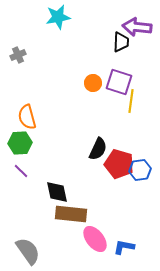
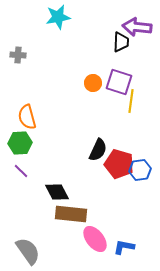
gray cross: rotated 28 degrees clockwise
black semicircle: moved 1 px down
black diamond: rotated 15 degrees counterclockwise
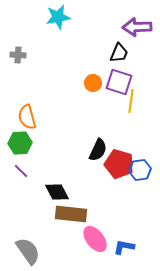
purple arrow: rotated 8 degrees counterclockwise
black trapezoid: moved 2 px left, 11 px down; rotated 20 degrees clockwise
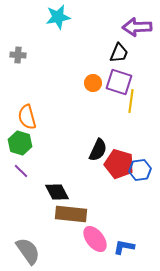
green hexagon: rotated 20 degrees clockwise
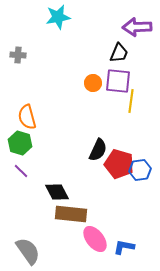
purple square: moved 1 px left, 1 px up; rotated 12 degrees counterclockwise
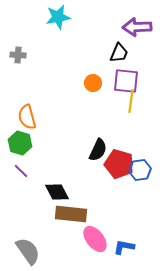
purple square: moved 8 px right
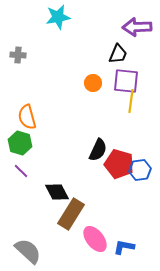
black trapezoid: moved 1 px left, 1 px down
brown rectangle: rotated 64 degrees counterclockwise
gray semicircle: rotated 12 degrees counterclockwise
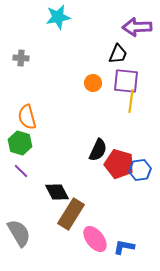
gray cross: moved 3 px right, 3 px down
gray semicircle: moved 9 px left, 18 px up; rotated 16 degrees clockwise
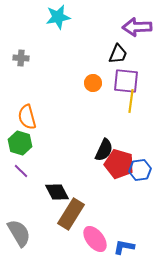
black semicircle: moved 6 px right
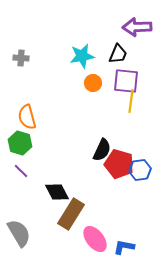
cyan star: moved 24 px right, 39 px down
black semicircle: moved 2 px left
